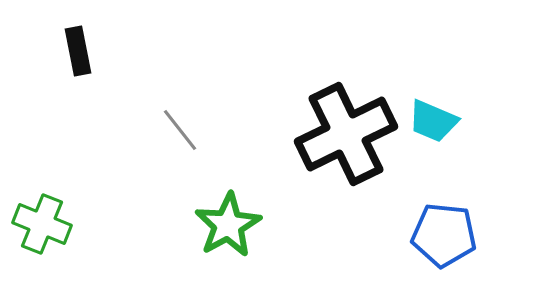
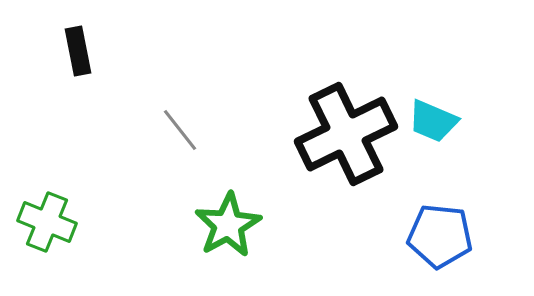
green cross: moved 5 px right, 2 px up
blue pentagon: moved 4 px left, 1 px down
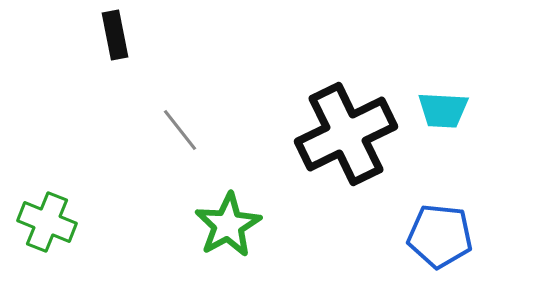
black rectangle: moved 37 px right, 16 px up
cyan trapezoid: moved 10 px right, 11 px up; rotated 20 degrees counterclockwise
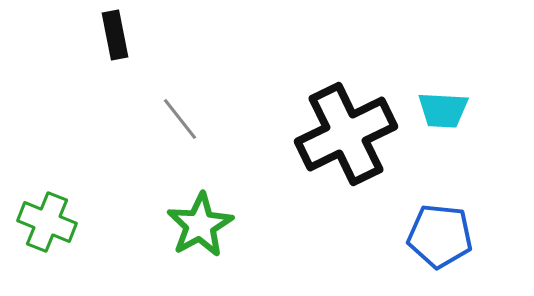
gray line: moved 11 px up
green star: moved 28 px left
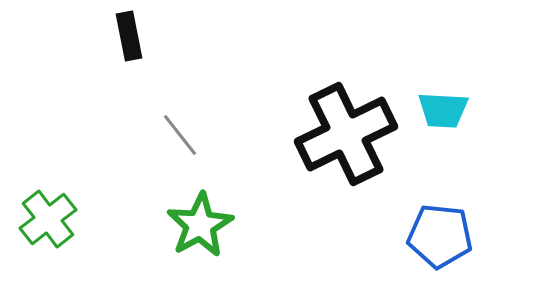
black rectangle: moved 14 px right, 1 px down
gray line: moved 16 px down
green cross: moved 1 px right, 3 px up; rotated 30 degrees clockwise
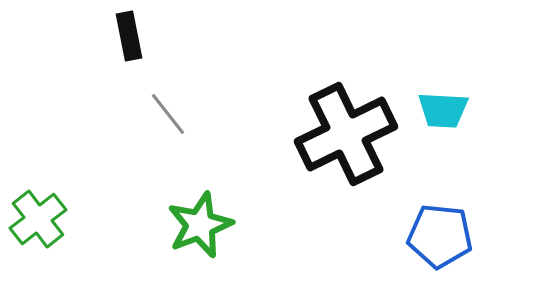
gray line: moved 12 px left, 21 px up
green cross: moved 10 px left
green star: rotated 8 degrees clockwise
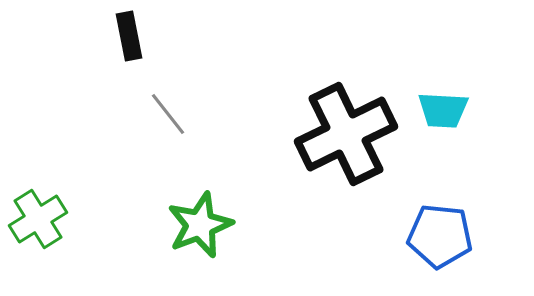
green cross: rotated 6 degrees clockwise
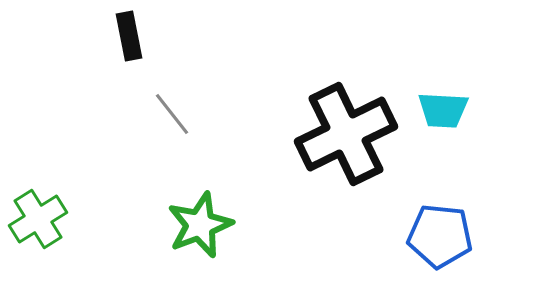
gray line: moved 4 px right
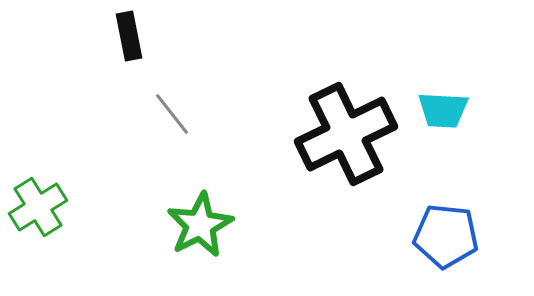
green cross: moved 12 px up
green star: rotated 6 degrees counterclockwise
blue pentagon: moved 6 px right
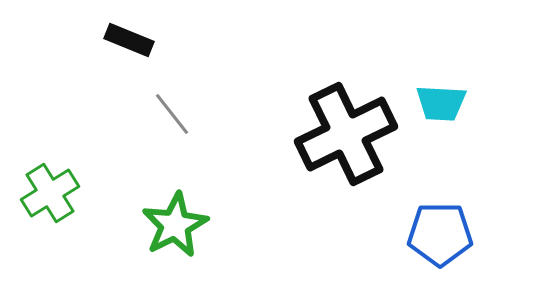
black rectangle: moved 4 px down; rotated 57 degrees counterclockwise
cyan trapezoid: moved 2 px left, 7 px up
green cross: moved 12 px right, 14 px up
green star: moved 25 px left
blue pentagon: moved 6 px left, 2 px up; rotated 6 degrees counterclockwise
